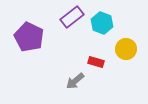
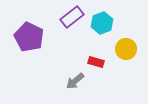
cyan hexagon: rotated 20 degrees clockwise
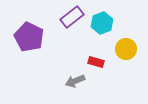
gray arrow: rotated 18 degrees clockwise
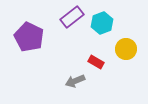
red rectangle: rotated 14 degrees clockwise
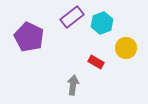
yellow circle: moved 1 px up
gray arrow: moved 2 px left, 4 px down; rotated 120 degrees clockwise
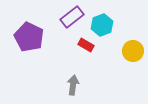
cyan hexagon: moved 2 px down
yellow circle: moved 7 px right, 3 px down
red rectangle: moved 10 px left, 17 px up
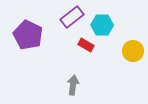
cyan hexagon: rotated 20 degrees clockwise
purple pentagon: moved 1 px left, 2 px up
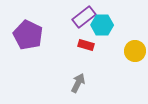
purple rectangle: moved 12 px right
red rectangle: rotated 14 degrees counterclockwise
yellow circle: moved 2 px right
gray arrow: moved 5 px right, 2 px up; rotated 18 degrees clockwise
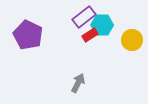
red rectangle: moved 4 px right, 10 px up; rotated 49 degrees counterclockwise
yellow circle: moved 3 px left, 11 px up
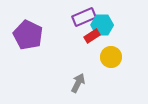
purple rectangle: rotated 15 degrees clockwise
red rectangle: moved 2 px right, 1 px down
yellow circle: moved 21 px left, 17 px down
